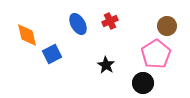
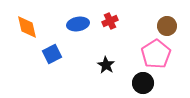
blue ellipse: rotated 70 degrees counterclockwise
orange diamond: moved 8 px up
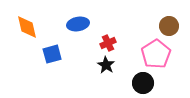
red cross: moved 2 px left, 22 px down
brown circle: moved 2 px right
blue square: rotated 12 degrees clockwise
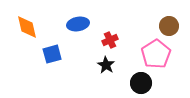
red cross: moved 2 px right, 3 px up
black circle: moved 2 px left
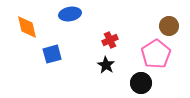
blue ellipse: moved 8 px left, 10 px up
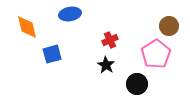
black circle: moved 4 px left, 1 px down
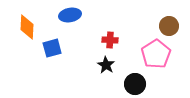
blue ellipse: moved 1 px down
orange diamond: rotated 15 degrees clockwise
red cross: rotated 28 degrees clockwise
blue square: moved 6 px up
black circle: moved 2 px left
